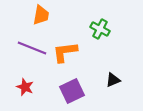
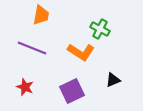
orange L-shape: moved 16 px right; rotated 140 degrees counterclockwise
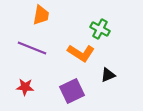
orange L-shape: moved 1 px down
black triangle: moved 5 px left, 5 px up
red star: rotated 18 degrees counterclockwise
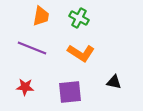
orange trapezoid: moved 1 px down
green cross: moved 21 px left, 11 px up
black triangle: moved 6 px right, 7 px down; rotated 35 degrees clockwise
purple square: moved 2 px left, 1 px down; rotated 20 degrees clockwise
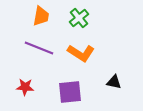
green cross: rotated 24 degrees clockwise
purple line: moved 7 px right
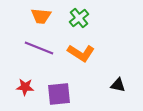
orange trapezoid: rotated 85 degrees clockwise
black triangle: moved 4 px right, 3 px down
purple square: moved 11 px left, 2 px down
